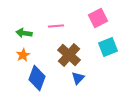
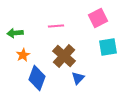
green arrow: moved 9 px left; rotated 14 degrees counterclockwise
cyan square: rotated 12 degrees clockwise
brown cross: moved 5 px left, 1 px down
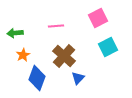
cyan square: rotated 18 degrees counterclockwise
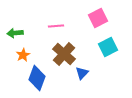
brown cross: moved 2 px up
blue triangle: moved 4 px right, 5 px up
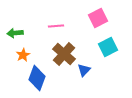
blue triangle: moved 2 px right, 3 px up
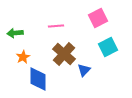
orange star: moved 2 px down
blue diamond: moved 1 px right, 1 px down; rotated 20 degrees counterclockwise
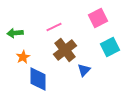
pink line: moved 2 px left, 1 px down; rotated 21 degrees counterclockwise
cyan square: moved 2 px right
brown cross: moved 1 px right, 4 px up; rotated 10 degrees clockwise
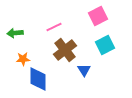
pink square: moved 2 px up
cyan square: moved 5 px left, 2 px up
orange star: moved 2 px down; rotated 24 degrees clockwise
blue triangle: rotated 16 degrees counterclockwise
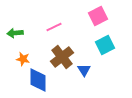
brown cross: moved 3 px left, 7 px down
orange star: rotated 16 degrees clockwise
blue diamond: moved 1 px down
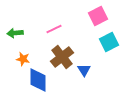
pink line: moved 2 px down
cyan square: moved 4 px right, 3 px up
